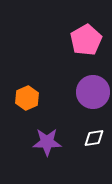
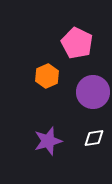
pink pentagon: moved 9 px left, 3 px down; rotated 16 degrees counterclockwise
orange hexagon: moved 20 px right, 22 px up
purple star: moved 1 px right, 1 px up; rotated 16 degrees counterclockwise
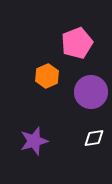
pink pentagon: rotated 24 degrees clockwise
purple circle: moved 2 px left
purple star: moved 14 px left
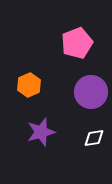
orange hexagon: moved 18 px left, 9 px down
purple star: moved 7 px right, 9 px up
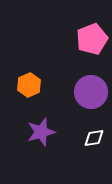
pink pentagon: moved 15 px right, 4 px up
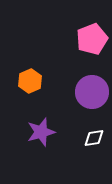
orange hexagon: moved 1 px right, 4 px up
purple circle: moved 1 px right
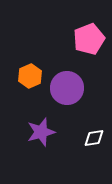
pink pentagon: moved 3 px left
orange hexagon: moved 5 px up
purple circle: moved 25 px left, 4 px up
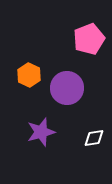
orange hexagon: moved 1 px left, 1 px up; rotated 10 degrees counterclockwise
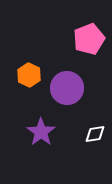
purple star: rotated 20 degrees counterclockwise
white diamond: moved 1 px right, 4 px up
